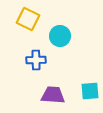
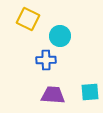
blue cross: moved 10 px right
cyan square: moved 1 px down
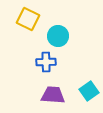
cyan circle: moved 2 px left
blue cross: moved 2 px down
cyan square: moved 1 px left, 1 px up; rotated 30 degrees counterclockwise
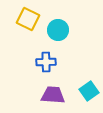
cyan circle: moved 6 px up
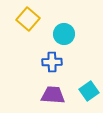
yellow square: rotated 15 degrees clockwise
cyan circle: moved 6 px right, 4 px down
blue cross: moved 6 px right
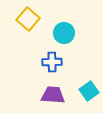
cyan circle: moved 1 px up
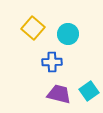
yellow square: moved 5 px right, 9 px down
cyan circle: moved 4 px right, 1 px down
purple trapezoid: moved 6 px right, 1 px up; rotated 10 degrees clockwise
